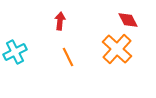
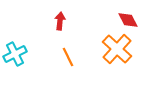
cyan cross: moved 2 px down
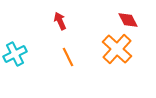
red arrow: rotated 30 degrees counterclockwise
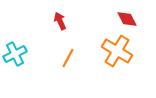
red diamond: moved 1 px left, 1 px up
orange cross: moved 2 px down; rotated 12 degrees counterclockwise
orange line: moved 1 px down; rotated 54 degrees clockwise
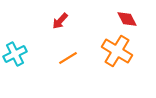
red arrow: rotated 114 degrees counterclockwise
orange line: rotated 30 degrees clockwise
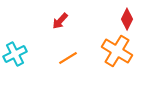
red diamond: rotated 55 degrees clockwise
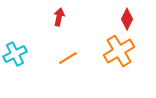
red arrow: moved 1 px left, 4 px up; rotated 150 degrees clockwise
orange cross: moved 2 px right; rotated 28 degrees clockwise
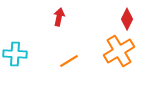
cyan cross: rotated 30 degrees clockwise
orange line: moved 1 px right, 3 px down
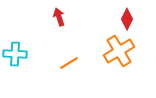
red arrow: rotated 30 degrees counterclockwise
orange line: moved 2 px down
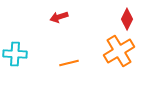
red arrow: rotated 90 degrees counterclockwise
orange line: rotated 18 degrees clockwise
